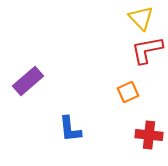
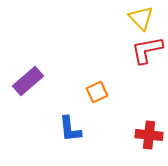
orange square: moved 31 px left
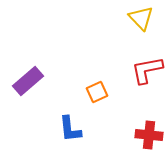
red L-shape: moved 20 px down
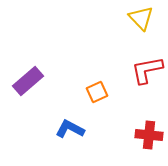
blue L-shape: rotated 124 degrees clockwise
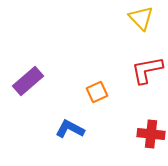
red cross: moved 2 px right, 1 px up
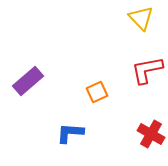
blue L-shape: moved 4 px down; rotated 24 degrees counterclockwise
red cross: rotated 24 degrees clockwise
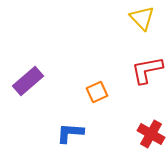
yellow triangle: moved 1 px right
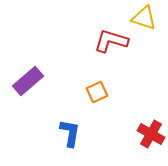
yellow triangle: moved 2 px right; rotated 28 degrees counterclockwise
red L-shape: moved 36 px left, 29 px up; rotated 28 degrees clockwise
blue L-shape: rotated 96 degrees clockwise
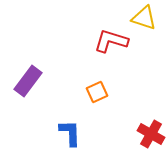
purple rectangle: rotated 12 degrees counterclockwise
blue L-shape: rotated 12 degrees counterclockwise
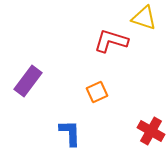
red cross: moved 3 px up
